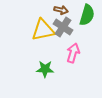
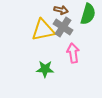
green semicircle: moved 1 px right, 1 px up
pink arrow: rotated 24 degrees counterclockwise
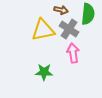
green semicircle: rotated 10 degrees counterclockwise
gray cross: moved 6 px right, 2 px down
green star: moved 1 px left, 3 px down
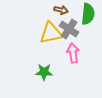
yellow triangle: moved 8 px right, 3 px down
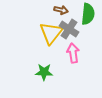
yellow triangle: rotated 40 degrees counterclockwise
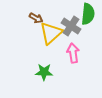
brown arrow: moved 25 px left, 8 px down; rotated 16 degrees clockwise
gray cross: moved 2 px right, 3 px up
yellow triangle: rotated 10 degrees clockwise
